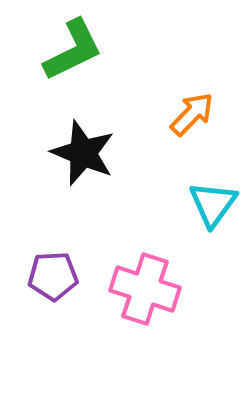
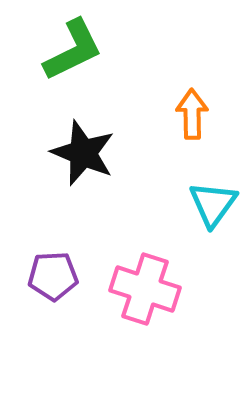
orange arrow: rotated 45 degrees counterclockwise
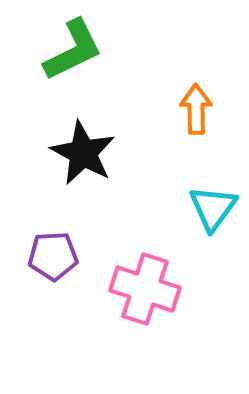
orange arrow: moved 4 px right, 5 px up
black star: rotated 6 degrees clockwise
cyan triangle: moved 4 px down
purple pentagon: moved 20 px up
